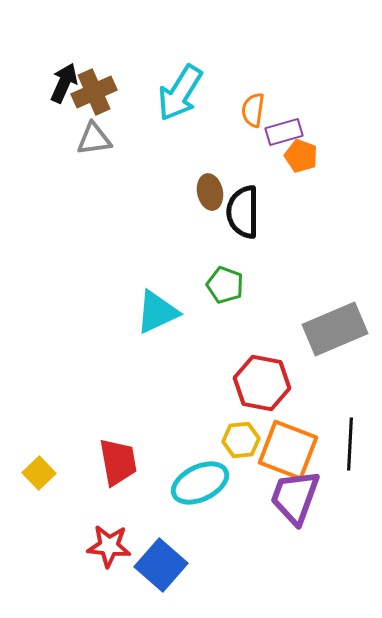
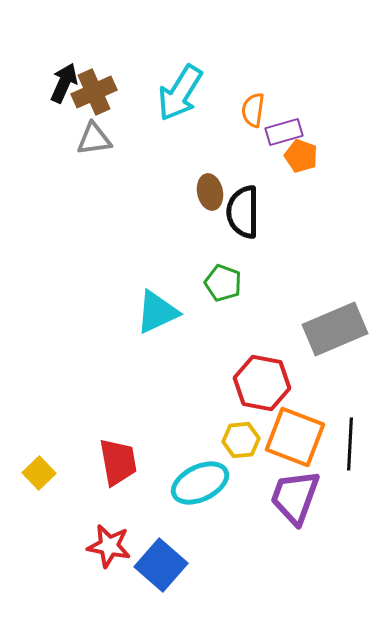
green pentagon: moved 2 px left, 2 px up
orange square: moved 7 px right, 13 px up
red star: rotated 6 degrees clockwise
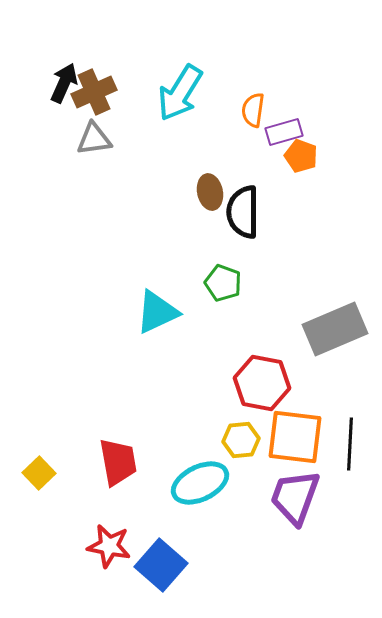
orange square: rotated 14 degrees counterclockwise
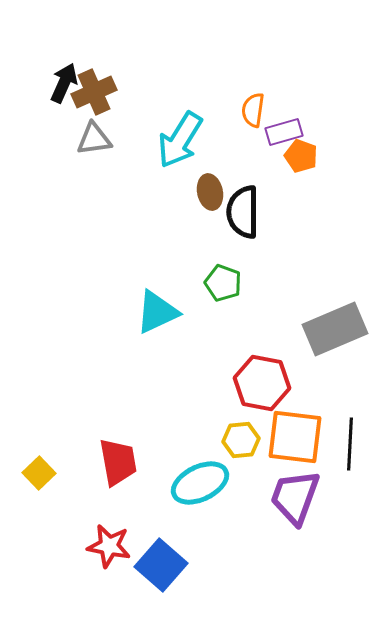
cyan arrow: moved 47 px down
